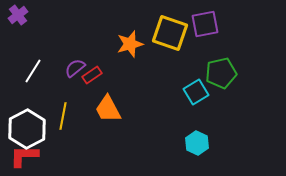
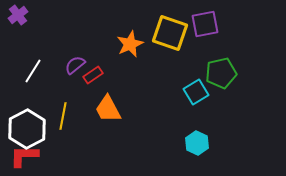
orange star: rotated 8 degrees counterclockwise
purple semicircle: moved 3 px up
red rectangle: moved 1 px right
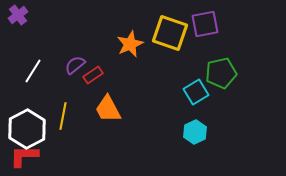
cyan hexagon: moved 2 px left, 11 px up; rotated 10 degrees clockwise
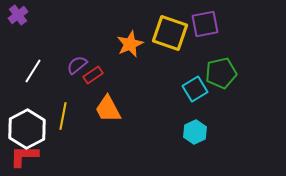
purple semicircle: moved 2 px right
cyan square: moved 1 px left, 3 px up
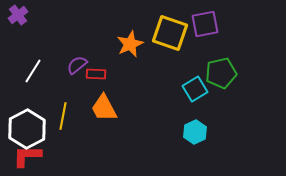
red rectangle: moved 3 px right, 1 px up; rotated 36 degrees clockwise
orange trapezoid: moved 4 px left, 1 px up
red L-shape: moved 3 px right
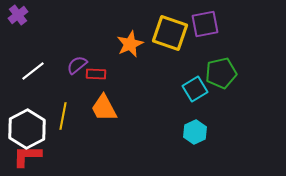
white line: rotated 20 degrees clockwise
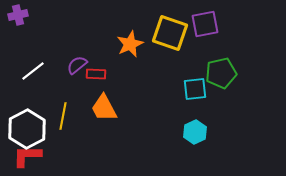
purple cross: rotated 24 degrees clockwise
cyan square: rotated 25 degrees clockwise
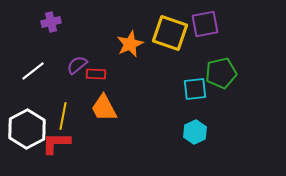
purple cross: moved 33 px right, 7 px down
red L-shape: moved 29 px right, 13 px up
